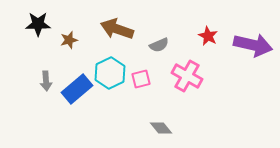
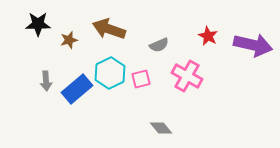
brown arrow: moved 8 px left
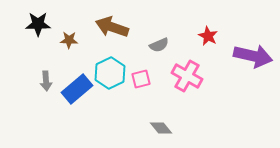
brown arrow: moved 3 px right, 2 px up
brown star: rotated 18 degrees clockwise
purple arrow: moved 11 px down
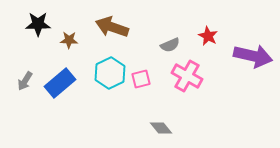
gray semicircle: moved 11 px right
gray arrow: moved 21 px left; rotated 36 degrees clockwise
blue rectangle: moved 17 px left, 6 px up
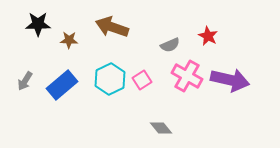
purple arrow: moved 23 px left, 24 px down
cyan hexagon: moved 6 px down
pink square: moved 1 px right, 1 px down; rotated 18 degrees counterclockwise
blue rectangle: moved 2 px right, 2 px down
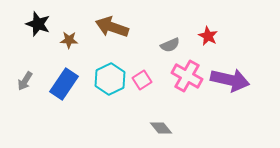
black star: rotated 20 degrees clockwise
blue rectangle: moved 2 px right, 1 px up; rotated 16 degrees counterclockwise
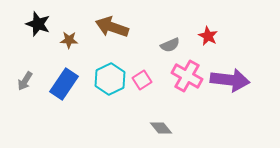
purple arrow: rotated 6 degrees counterclockwise
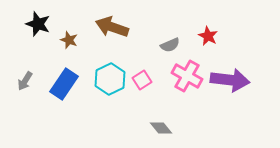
brown star: rotated 18 degrees clockwise
